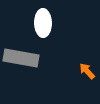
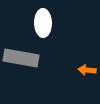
orange arrow: moved 1 px up; rotated 42 degrees counterclockwise
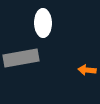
gray rectangle: rotated 20 degrees counterclockwise
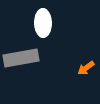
orange arrow: moved 1 px left, 2 px up; rotated 42 degrees counterclockwise
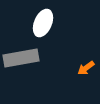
white ellipse: rotated 24 degrees clockwise
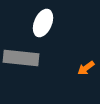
gray rectangle: rotated 16 degrees clockwise
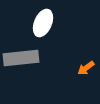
gray rectangle: rotated 12 degrees counterclockwise
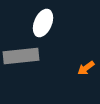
gray rectangle: moved 2 px up
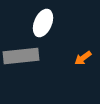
orange arrow: moved 3 px left, 10 px up
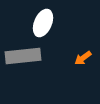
gray rectangle: moved 2 px right
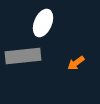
orange arrow: moved 7 px left, 5 px down
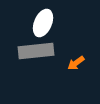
gray rectangle: moved 13 px right, 5 px up
